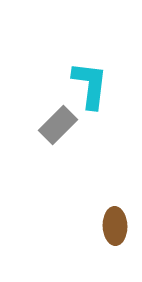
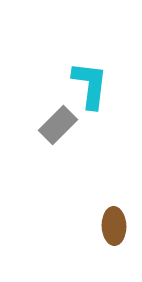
brown ellipse: moved 1 px left
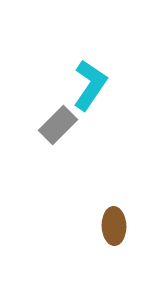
cyan L-shape: rotated 27 degrees clockwise
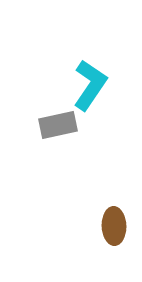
gray rectangle: rotated 33 degrees clockwise
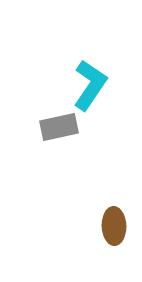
gray rectangle: moved 1 px right, 2 px down
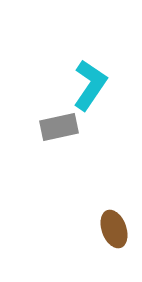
brown ellipse: moved 3 px down; rotated 18 degrees counterclockwise
